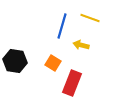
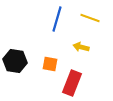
blue line: moved 5 px left, 7 px up
yellow arrow: moved 2 px down
orange square: moved 3 px left, 1 px down; rotated 21 degrees counterclockwise
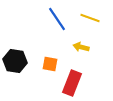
blue line: rotated 50 degrees counterclockwise
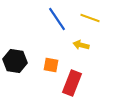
yellow arrow: moved 2 px up
orange square: moved 1 px right, 1 px down
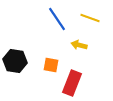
yellow arrow: moved 2 px left
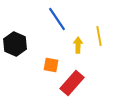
yellow line: moved 9 px right, 18 px down; rotated 60 degrees clockwise
yellow arrow: moved 1 px left; rotated 77 degrees clockwise
black hexagon: moved 17 px up; rotated 15 degrees clockwise
red rectangle: rotated 20 degrees clockwise
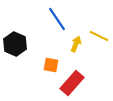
yellow line: rotated 54 degrees counterclockwise
yellow arrow: moved 2 px left, 1 px up; rotated 21 degrees clockwise
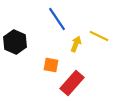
black hexagon: moved 2 px up
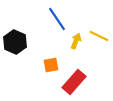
yellow arrow: moved 3 px up
orange square: rotated 21 degrees counterclockwise
red rectangle: moved 2 px right, 1 px up
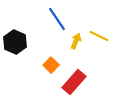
orange square: rotated 35 degrees counterclockwise
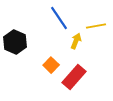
blue line: moved 2 px right, 1 px up
yellow line: moved 3 px left, 10 px up; rotated 36 degrees counterclockwise
red rectangle: moved 5 px up
